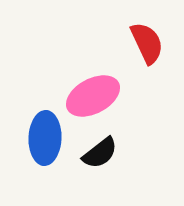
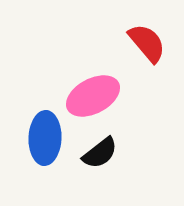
red semicircle: rotated 15 degrees counterclockwise
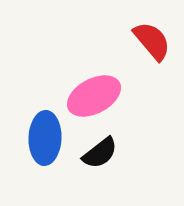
red semicircle: moved 5 px right, 2 px up
pink ellipse: moved 1 px right
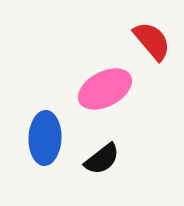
pink ellipse: moved 11 px right, 7 px up
black semicircle: moved 2 px right, 6 px down
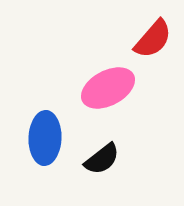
red semicircle: moved 1 px right, 2 px up; rotated 81 degrees clockwise
pink ellipse: moved 3 px right, 1 px up
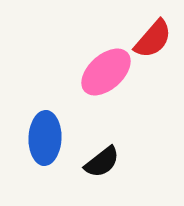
pink ellipse: moved 2 px left, 16 px up; rotated 14 degrees counterclockwise
black semicircle: moved 3 px down
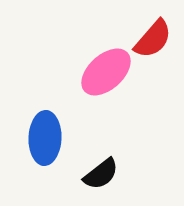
black semicircle: moved 1 px left, 12 px down
